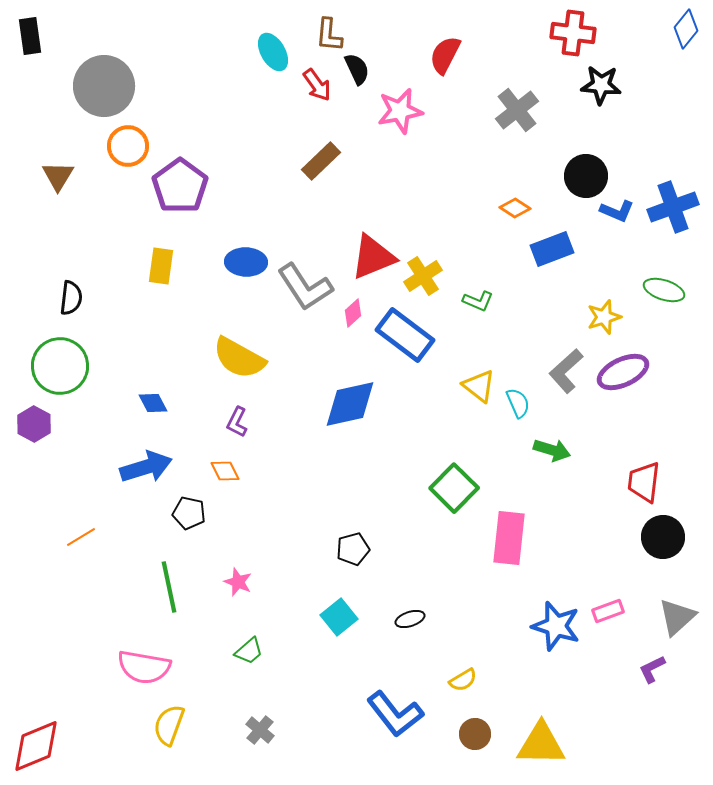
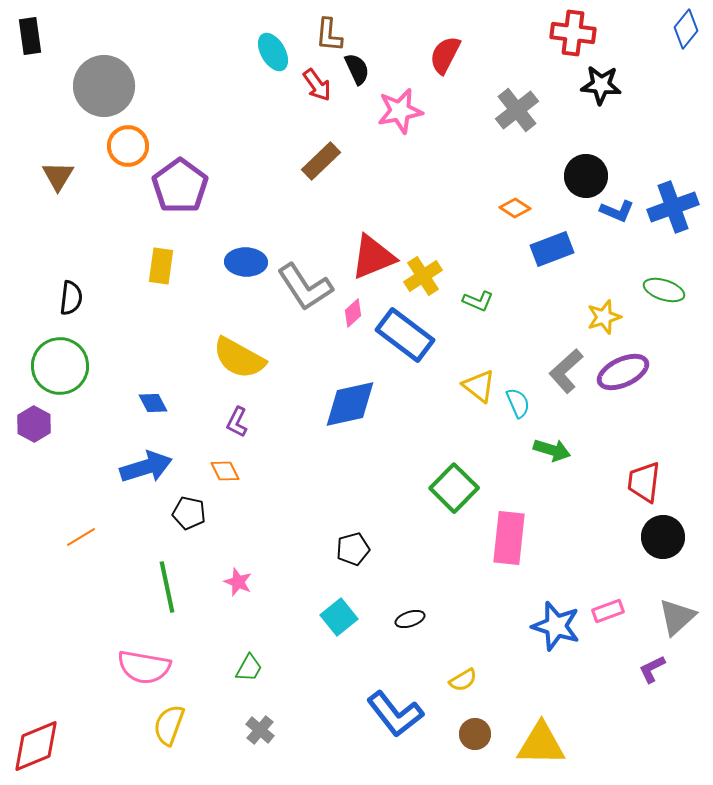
green line at (169, 587): moved 2 px left
green trapezoid at (249, 651): moved 17 px down; rotated 20 degrees counterclockwise
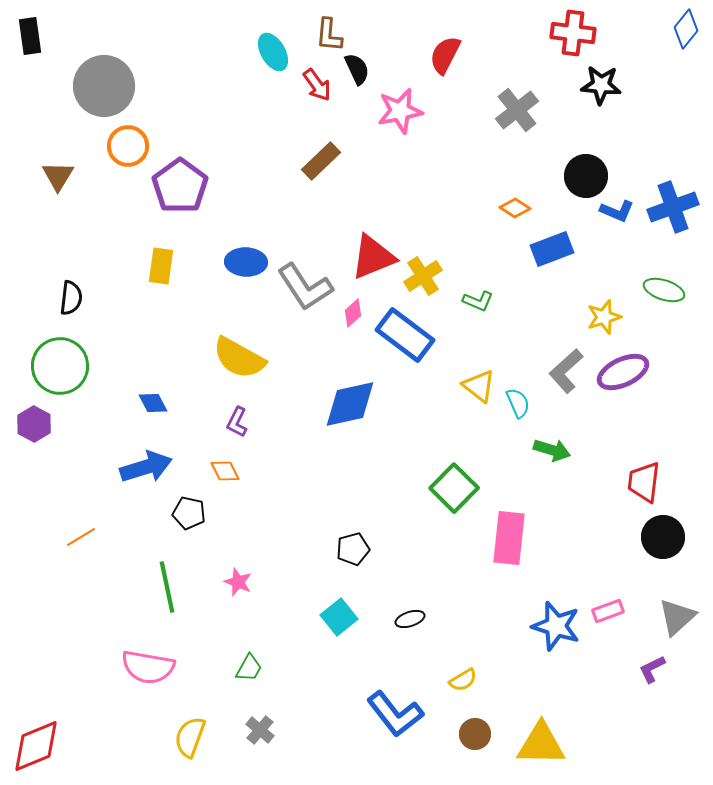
pink semicircle at (144, 667): moved 4 px right
yellow semicircle at (169, 725): moved 21 px right, 12 px down
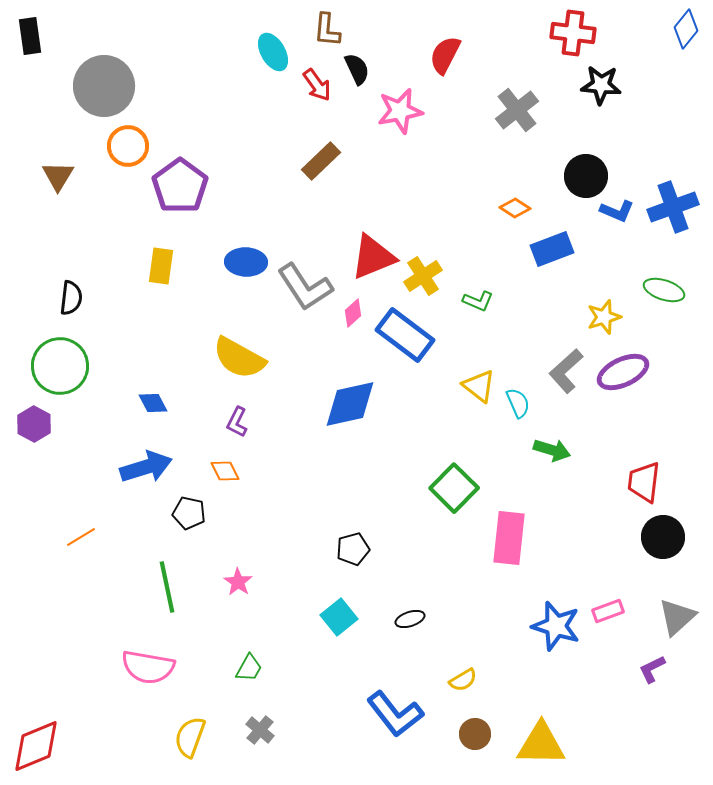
brown L-shape at (329, 35): moved 2 px left, 5 px up
pink star at (238, 582): rotated 12 degrees clockwise
